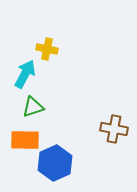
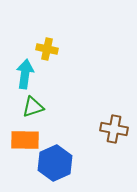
cyan arrow: rotated 20 degrees counterclockwise
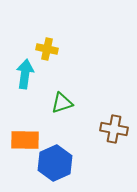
green triangle: moved 29 px right, 4 px up
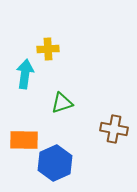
yellow cross: moved 1 px right; rotated 15 degrees counterclockwise
orange rectangle: moved 1 px left
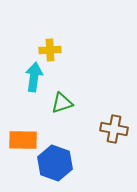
yellow cross: moved 2 px right, 1 px down
cyan arrow: moved 9 px right, 3 px down
orange rectangle: moved 1 px left
blue hexagon: rotated 16 degrees counterclockwise
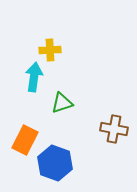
orange rectangle: moved 2 px right; rotated 64 degrees counterclockwise
